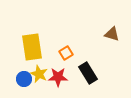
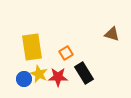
black rectangle: moved 4 px left
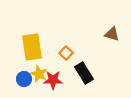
orange square: rotated 16 degrees counterclockwise
red star: moved 5 px left, 3 px down
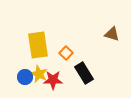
yellow rectangle: moved 6 px right, 2 px up
blue circle: moved 1 px right, 2 px up
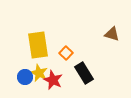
yellow star: moved 1 px up
red star: rotated 24 degrees clockwise
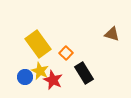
yellow rectangle: moved 1 px up; rotated 28 degrees counterclockwise
yellow star: moved 1 px right, 2 px up
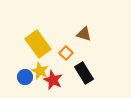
brown triangle: moved 28 px left
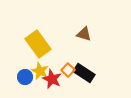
orange square: moved 2 px right, 17 px down
black rectangle: rotated 25 degrees counterclockwise
red star: moved 1 px left, 1 px up
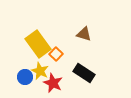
orange square: moved 12 px left, 16 px up
red star: moved 1 px right, 4 px down
